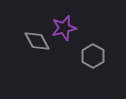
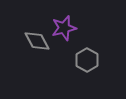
gray hexagon: moved 6 px left, 4 px down
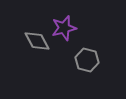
gray hexagon: rotated 15 degrees counterclockwise
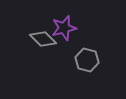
gray diamond: moved 6 px right, 2 px up; rotated 16 degrees counterclockwise
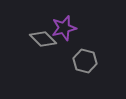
gray hexagon: moved 2 px left, 1 px down
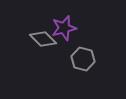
gray hexagon: moved 2 px left, 2 px up
